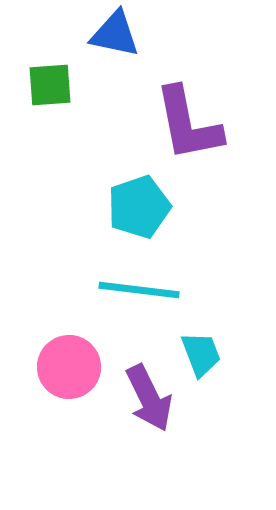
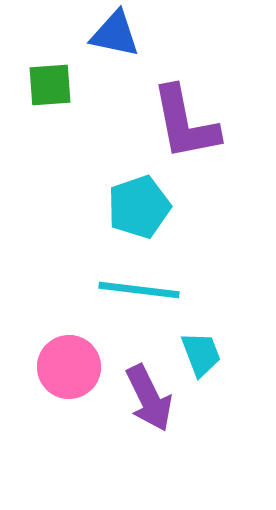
purple L-shape: moved 3 px left, 1 px up
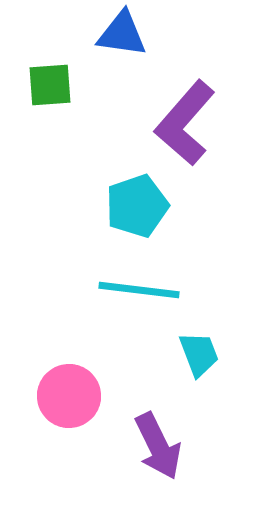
blue triangle: moved 7 px right; rotated 4 degrees counterclockwise
purple L-shape: rotated 52 degrees clockwise
cyan pentagon: moved 2 px left, 1 px up
cyan trapezoid: moved 2 px left
pink circle: moved 29 px down
purple arrow: moved 9 px right, 48 px down
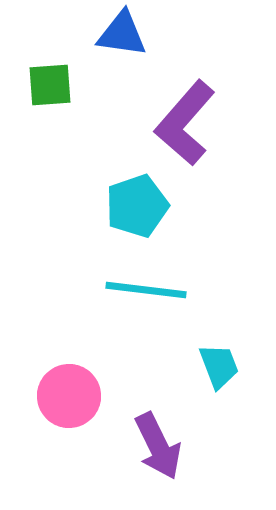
cyan line: moved 7 px right
cyan trapezoid: moved 20 px right, 12 px down
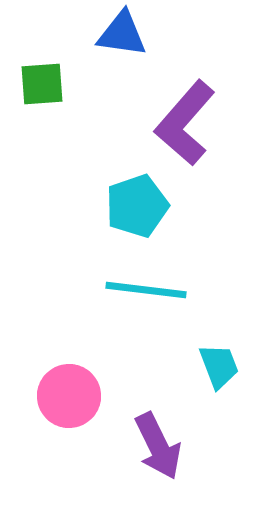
green square: moved 8 px left, 1 px up
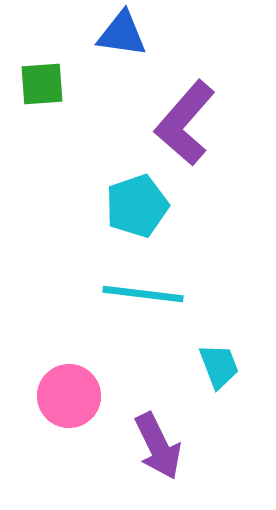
cyan line: moved 3 px left, 4 px down
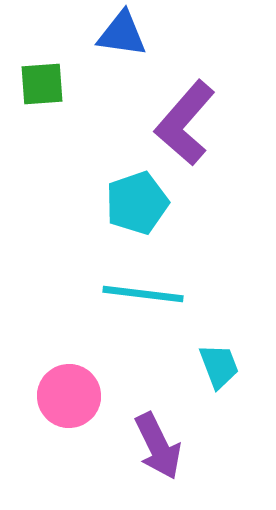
cyan pentagon: moved 3 px up
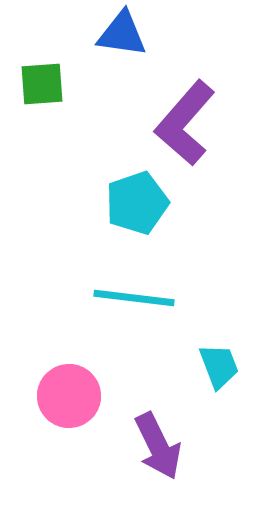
cyan line: moved 9 px left, 4 px down
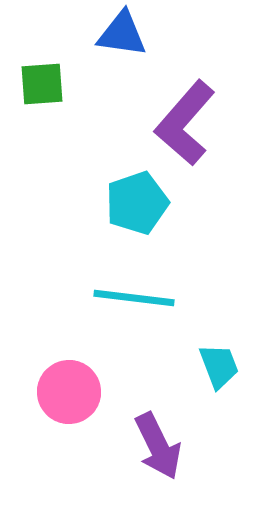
pink circle: moved 4 px up
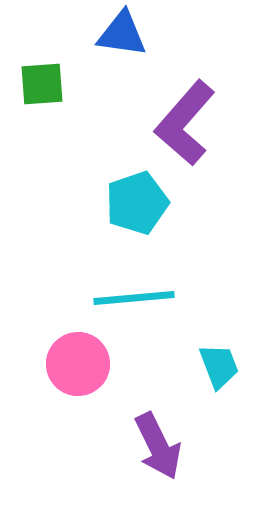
cyan line: rotated 12 degrees counterclockwise
pink circle: moved 9 px right, 28 px up
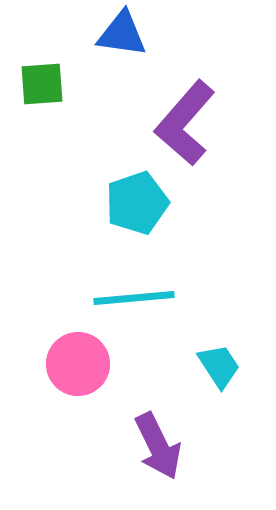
cyan trapezoid: rotated 12 degrees counterclockwise
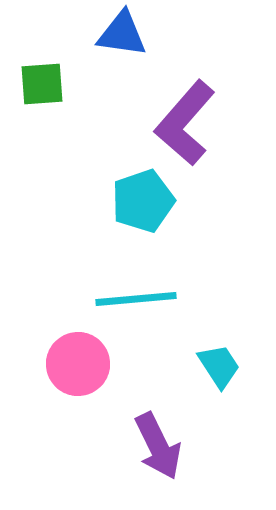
cyan pentagon: moved 6 px right, 2 px up
cyan line: moved 2 px right, 1 px down
